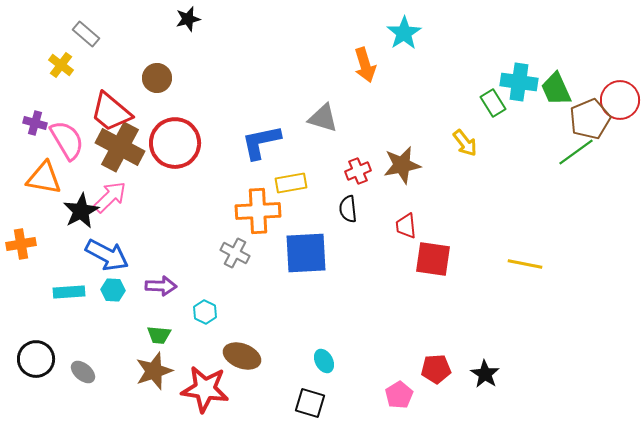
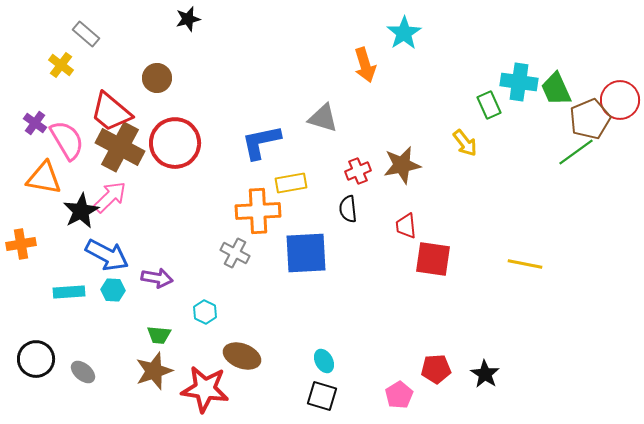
green rectangle at (493, 103): moved 4 px left, 2 px down; rotated 8 degrees clockwise
purple cross at (35, 123): rotated 20 degrees clockwise
purple arrow at (161, 286): moved 4 px left, 8 px up; rotated 8 degrees clockwise
black square at (310, 403): moved 12 px right, 7 px up
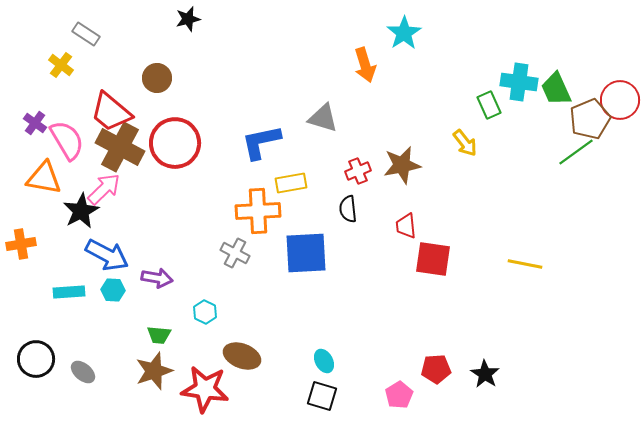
gray rectangle at (86, 34): rotated 8 degrees counterclockwise
pink arrow at (110, 197): moved 6 px left, 8 px up
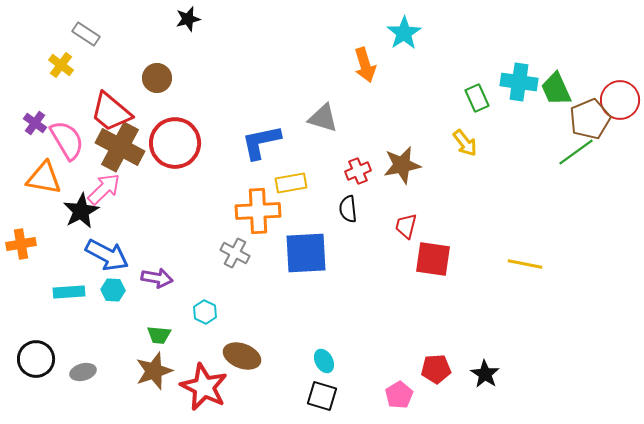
green rectangle at (489, 105): moved 12 px left, 7 px up
red trapezoid at (406, 226): rotated 20 degrees clockwise
gray ellipse at (83, 372): rotated 55 degrees counterclockwise
red star at (205, 389): moved 1 px left, 2 px up; rotated 18 degrees clockwise
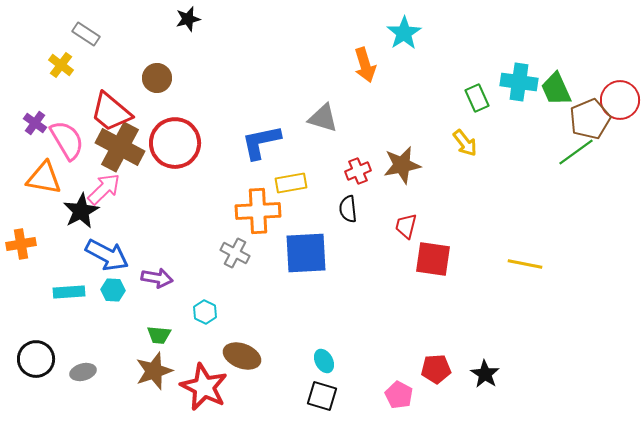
pink pentagon at (399, 395): rotated 12 degrees counterclockwise
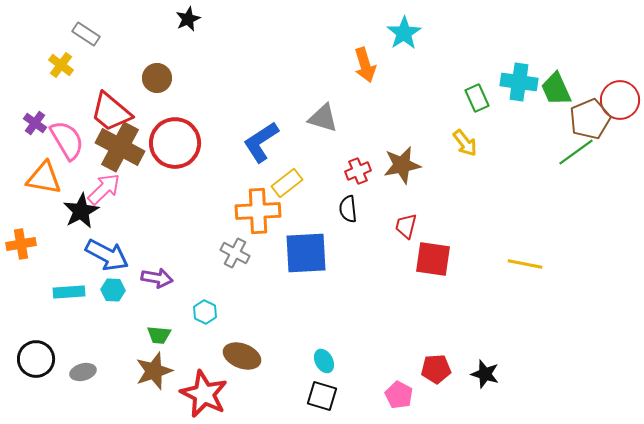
black star at (188, 19): rotated 10 degrees counterclockwise
blue L-shape at (261, 142): rotated 21 degrees counterclockwise
yellow rectangle at (291, 183): moved 4 px left; rotated 28 degrees counterclockwise
black star at (485, 374): rotated 16 degrees counterclockwise
red star at (204, 387): moved 7 px down
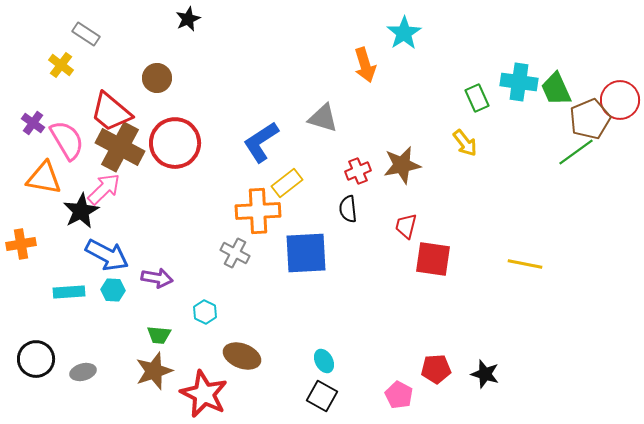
purple cross at (35, 123): moved 2 px left
black square at (322, 396): rotated 12 degrees clockwise
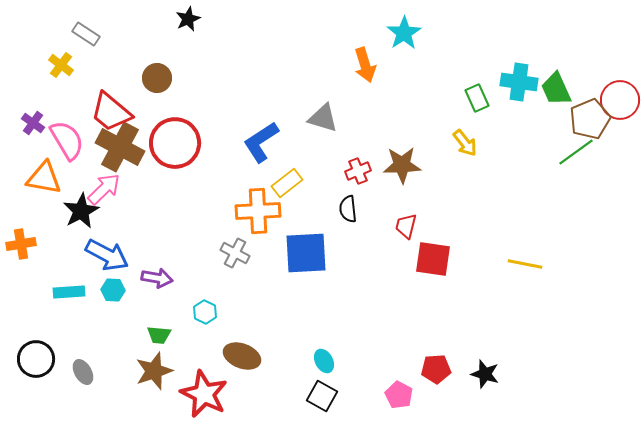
brown star at (402, 165): rotated 9 degrees clockwise
gray ellipse at (83, 372): rotated 75 degrees clockwise
